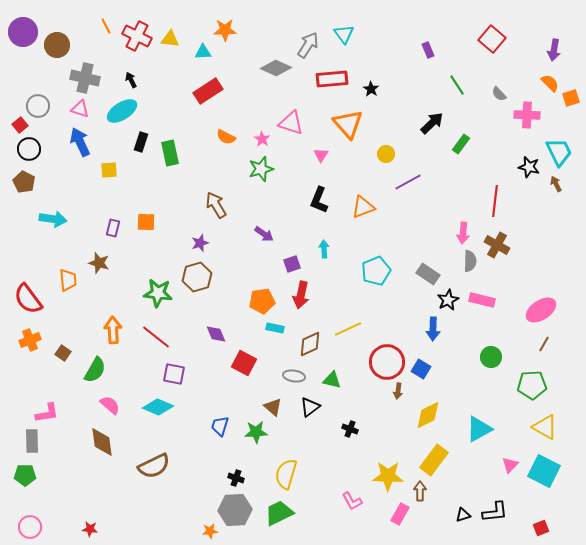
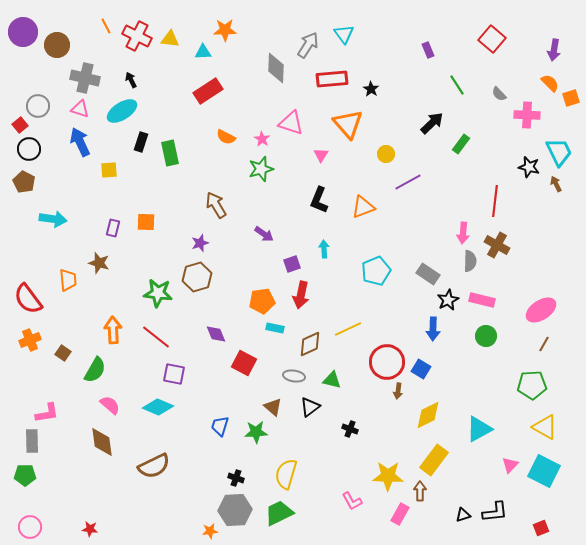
gray diamond at (276, 68): rotated 68 degrees clockwise
green circle at (491, 357): moved 5 px left, 21 px up
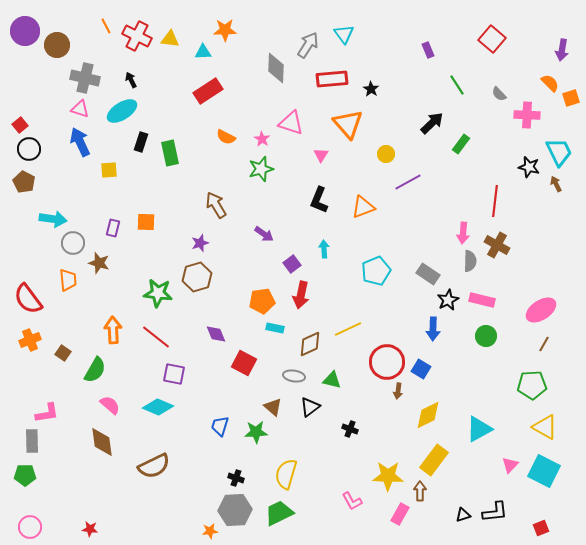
purple circle at (23, 32): moved 2 px right, 1 px up
purple arrow at (554, 50): moved 8 px right
gray circle at (38, 106): moved 35 px right, 137 px down
purple square at (292, 264): rotated 18 degrees counterclockwise
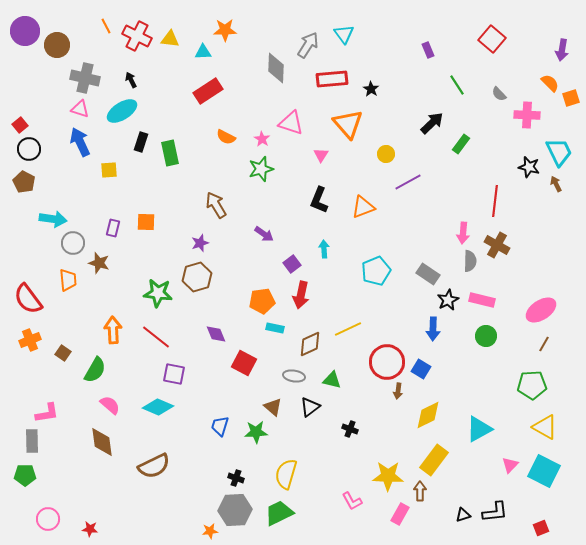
pink circle at (30, 527): moved 18 px right, 8 px up
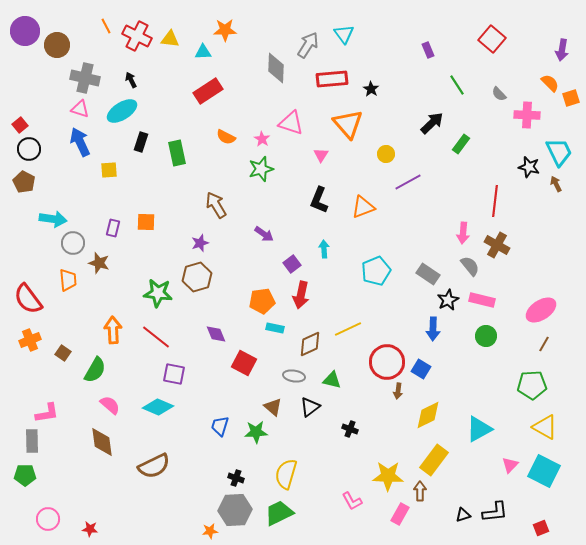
green rectangle at (170, 153): moved 7 px right
gray semicircle at (470, 261): moved 5 px down; rotated 40 degrees counterclockwise
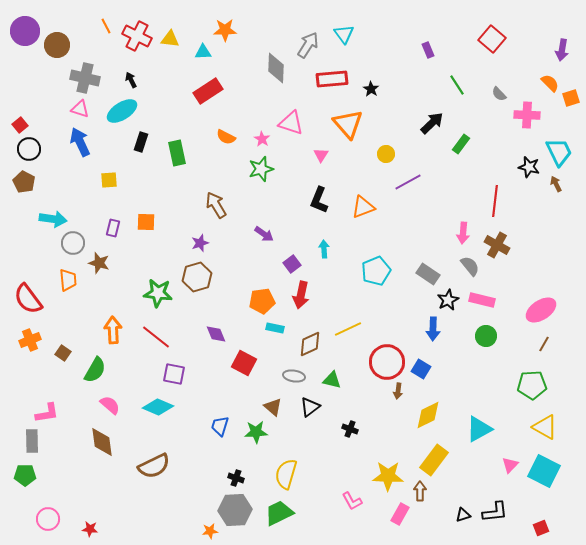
yellow square at (109, 170): moved 10 px down
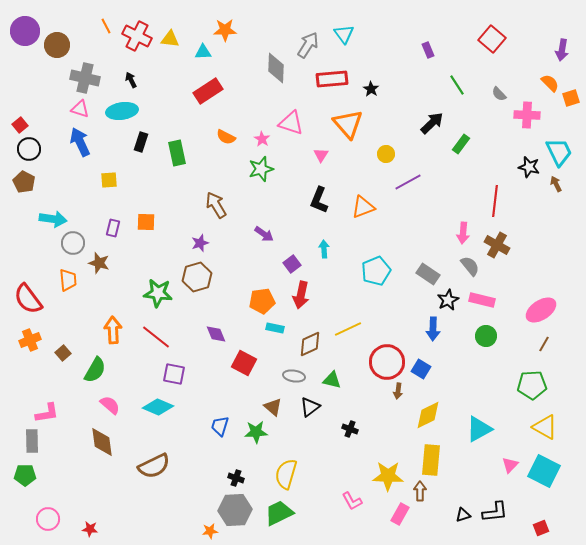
cyan ellipse at (122, 111): rotated 24 degrees clockwise
brown square at (63, 353): rotated 14 degrees clockwise
yellow rectangle at (434, 460): moved 3 px left; rotated 32 degrees counterclockwise
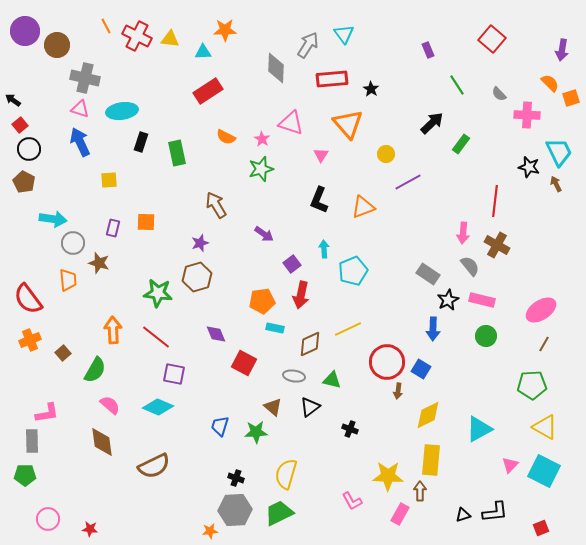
black arrow at (131, 80): moved 118 px left, 20 px down; rotated 28 degrees counterclockwise
cyan pentagon at (376, 271): moved 23 px left
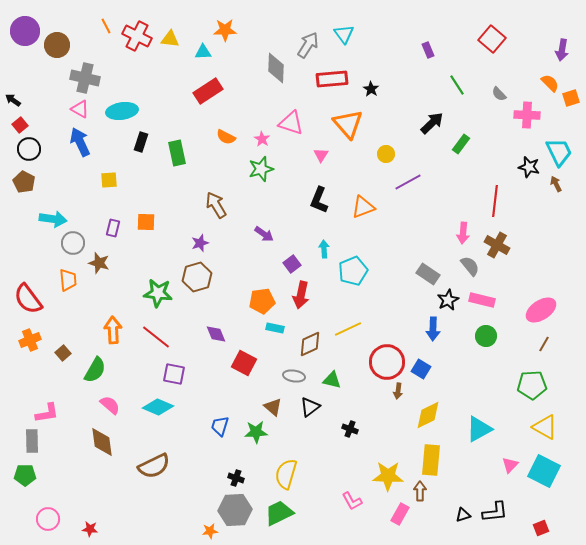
pink triangle at (80, 109): rotated 12 degrees clockwise
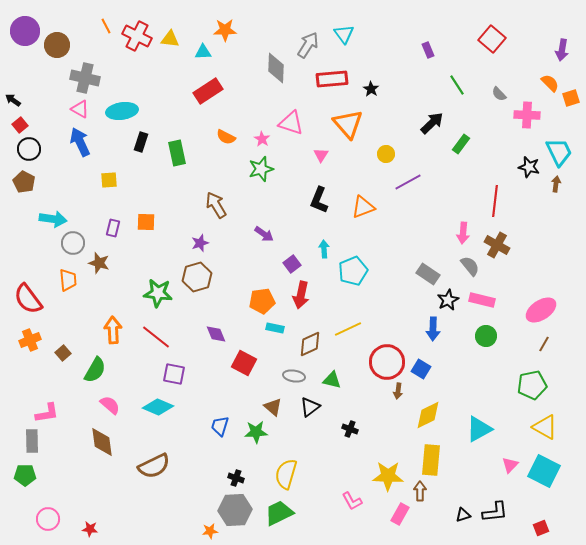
brown arrow at (556, 184): rotated 35 degrees clockwise
green pentagon at (532, 385): rotated 8 degrees counterclockwise
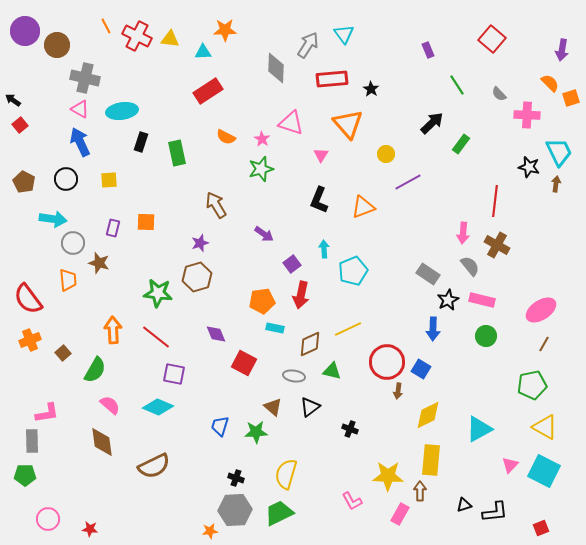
black circle at (29, 149): moved 37 px right, 30 px down
green triangle at (332, 380): moved 9 px up
black triangle at (463, 515): moved 1 px right, 10 px up
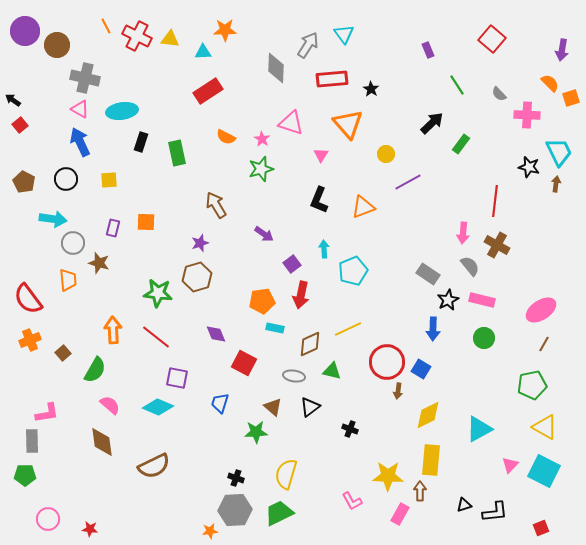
green circle at (486, 336): moved 2 px left, 2 px down
purple square at (174, 374): moved 3 px right, 4 px down
blue trapezoid at (220, 426): moved 23 px up
